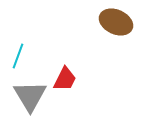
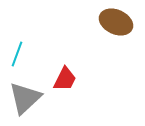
cyan line: moved 1 px left, 2 px up
gray triangle: moved 5 px left, 2 px down; rotated 18 degrees clockwise
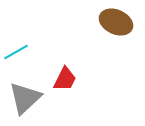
cyan line: moved 1 px left, 2 px up; rotated 40 degrees clockwise
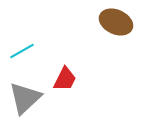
cyan line: moved 6 px right, 1 px up
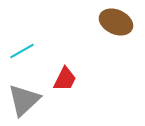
gray triangle: moved 1 px left, 2 px down
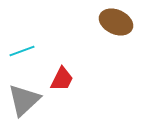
cyan line: rotated 10 degrees clockwise
red trapezoid: moved 3 px left
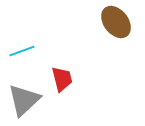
brown ellipse: rotated 28 degrees clockwise
red trapezoid: rotated 40 degrees counterclockwise
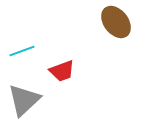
red trapezoid: moved 8 px up; rotated 84 degrees clockwise
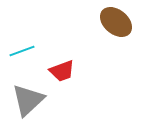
brown ellipse: rotated 12 degrees counterclockwise
gray triangle: moved 4 px right
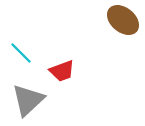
brown ellipse: moved 7 px right, 2 px up
cyan line: moved 1 px left, 2 px down; rotated 65 degrees clockwise
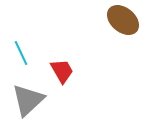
cyan line: rotated 20 degrees clockwise
red trapezoid: rotated 100 degrees counterclockwise
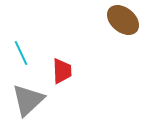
red trapezoid: rotated 28 degrees clockwise
